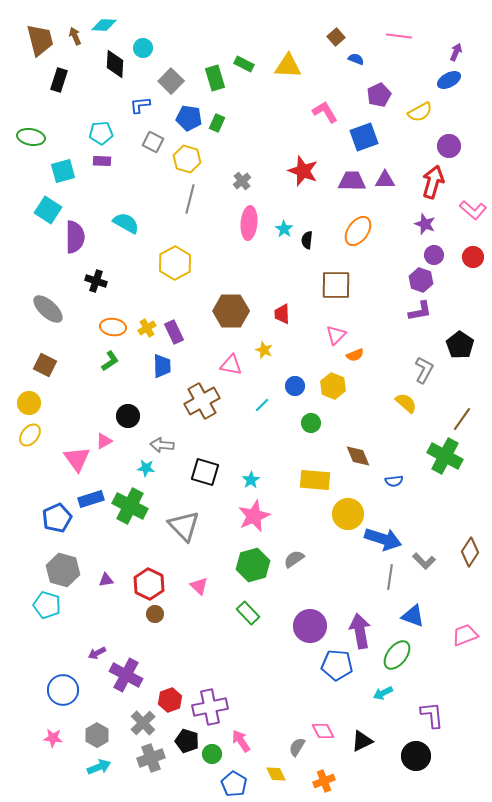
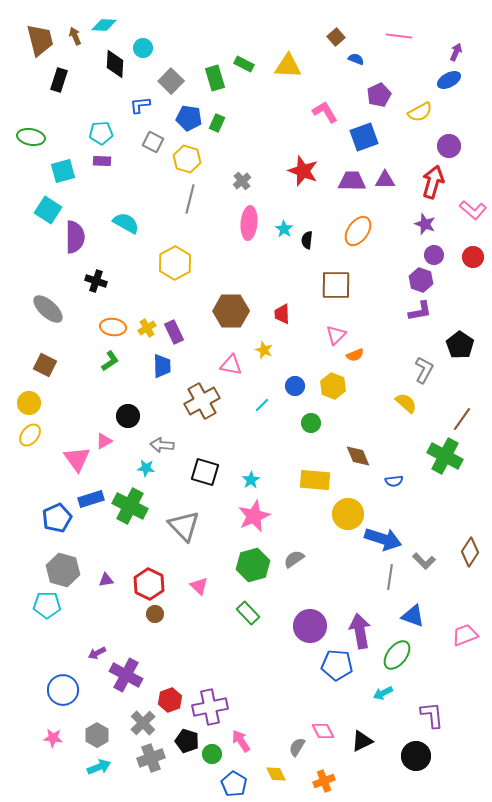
cyan pentagon at (47, 605): rotated 16 degrees counterclockwise
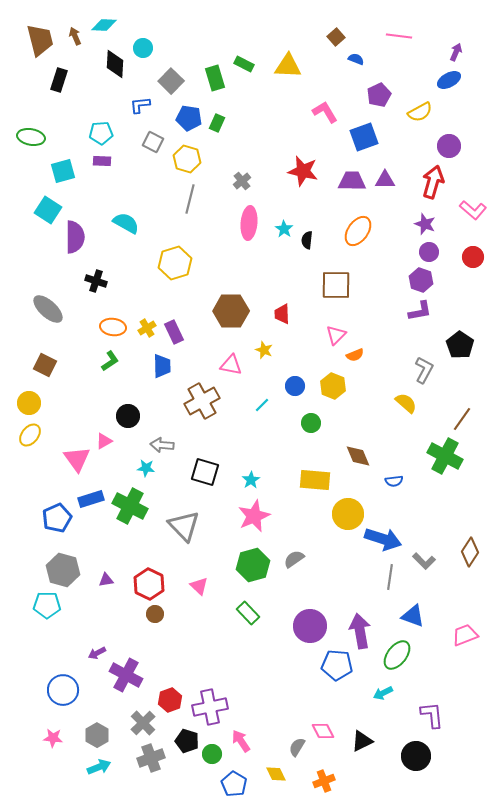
red star at (303, 171): rotated 8 degrees counterclockwise
purple circle at (434, 255): moved 5 px left, 3 px up
yellow hexagon at (175, 263): rotated 12 degrees clockwise
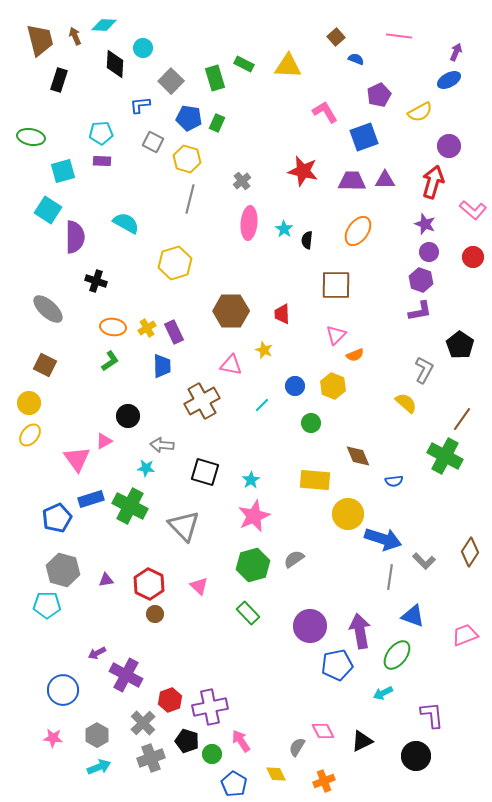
blue pentagon at (337, 665): rotated 16 degrees counterclockwise
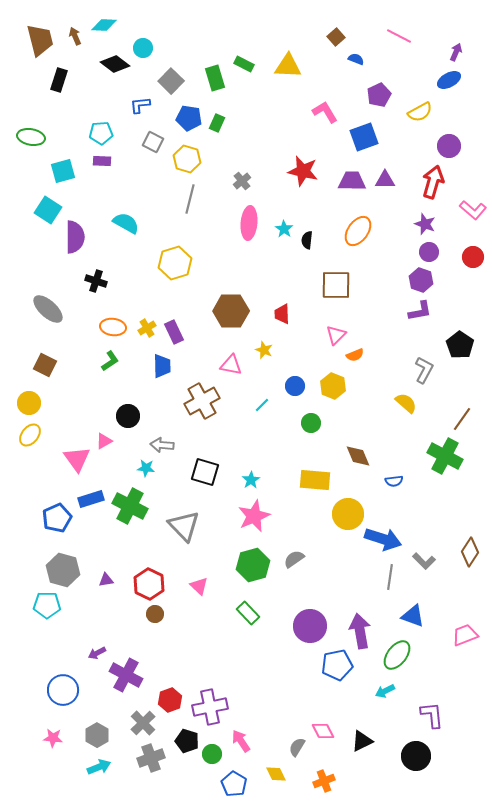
pink line at (399, 36): rotated 20 degrees clockwise
black diamond at (115, 64): rotated 56 degrees counterclockwise
cyan arrow at (383, 693): moved 2 px right, 2 px up
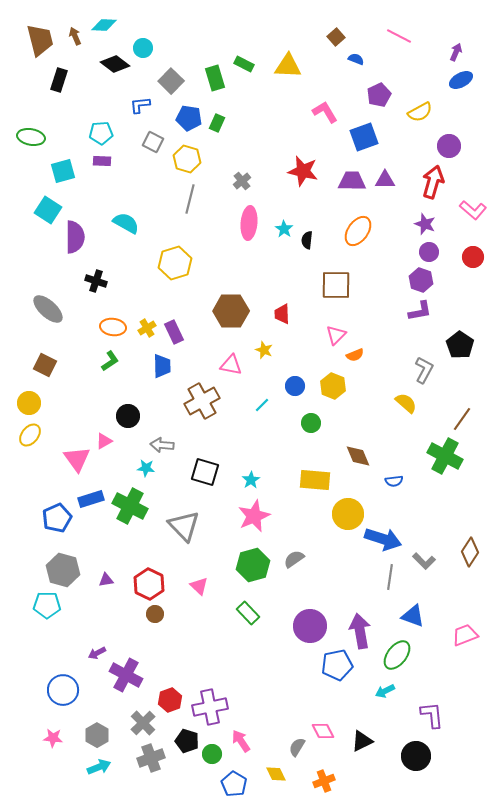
blue ellipse at (449, 80): moved 12 px right
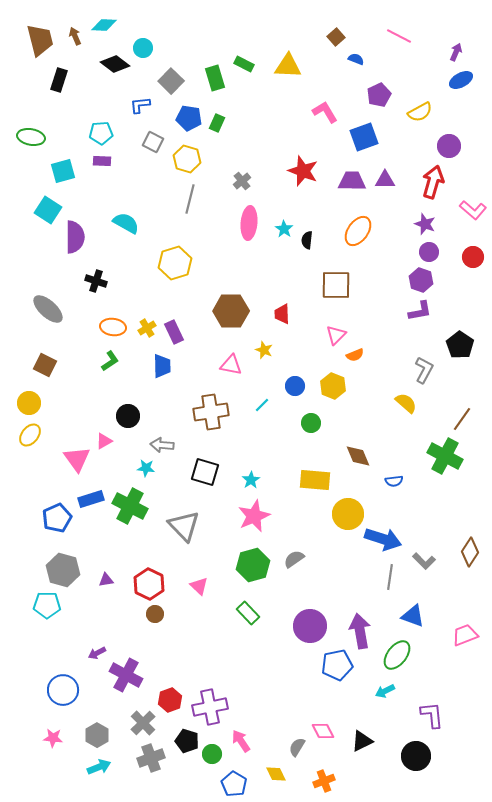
red star at (303, 171): rotated 8 degrees clockwise
brown cross at (202, 401): moved 9 px right, 11 px down; rotated 20 degrees clockwise
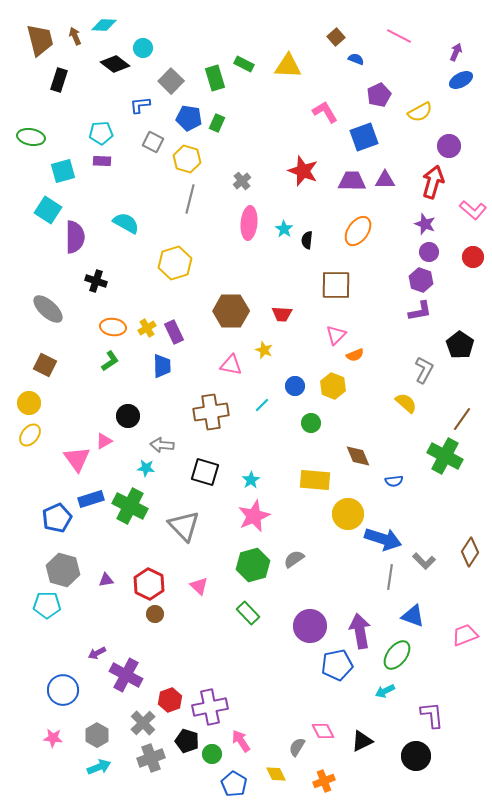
red trapezoid at (282, 314): rotated 85 degrees counterclockwise
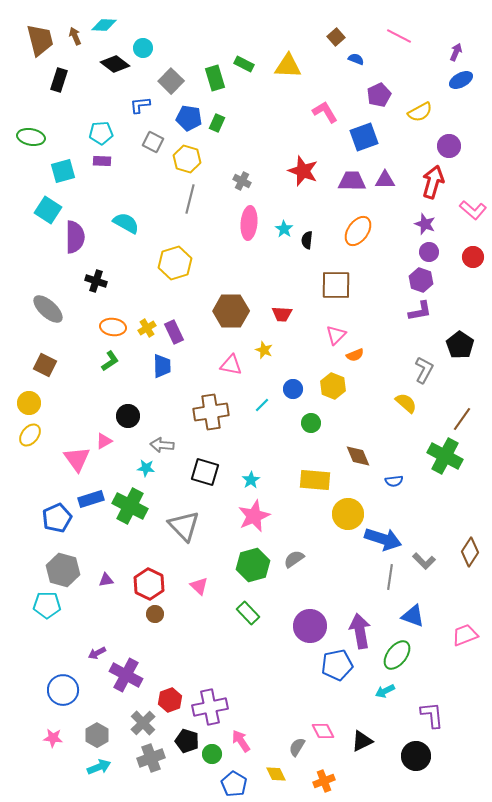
gray cross at (242, 181): rotated 24 degrees counterclockwise
blue circle at (295, 386): moved 2 px left, 3 px down
